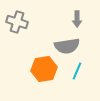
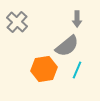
gray cross: rotated 25 degrees clockwise
gray semicircle: rotated 30 degrees counterclockwise
cyan line: moved 1 px up
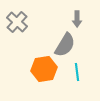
gray semicircle: moved 2 px left, 1 px up; rotated 20 degrees counterclockwise
cyan line: moved 2 px down; rotated 30 degrees counterclockwise
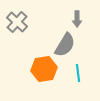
cyan line: moved 1 px right, 1 px down
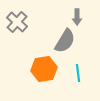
gray arrow: moved 2 px up
gray semicircle: moved 4 px up
